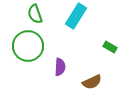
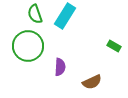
cyan rectangle: moved 11 px left
green rectangle: moved 4 px right, 1 px up
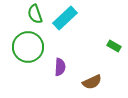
cyan rectangle: moved 2 px down; rotated 15 degrees clockwise
green circle: moved 1 px down
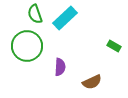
green circle: moved 1 px left, 1 px up
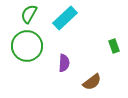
green semicircle: moved 6 px left; rotated 48 degrees clockwise
green rectangle: rotated 40 degrees clockwise
purple semicircle: moved 4 px right, 4 px up
brown semicircle: rotated 12 degrees counterclockwise
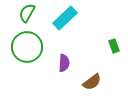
green semicircle: moved 2 px left, 1 px up
green circle: moved 1 px down
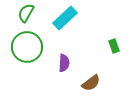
green semicircle: moved 1 px left
brown semicircle: moved 1 px left, 1 px down
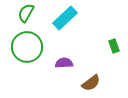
purple semicircle: rotated 96 degrees counterclockwise
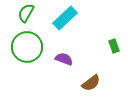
purple semicircle: moved 4 px up; rotated 24 degrees clockwise
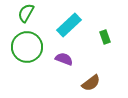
cyan rectangle: moved 4 px right, 7 px down
green rectangle: moved 9 px left, 9 px up
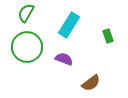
cyan rectangle: rotated 15 degrees counterclockwise
green rectangle: moved 3 px right, 1 px up
